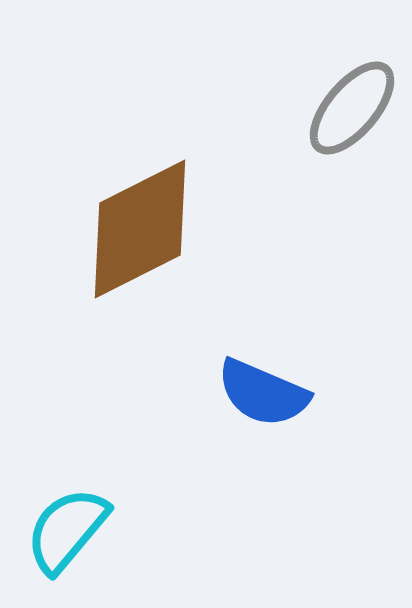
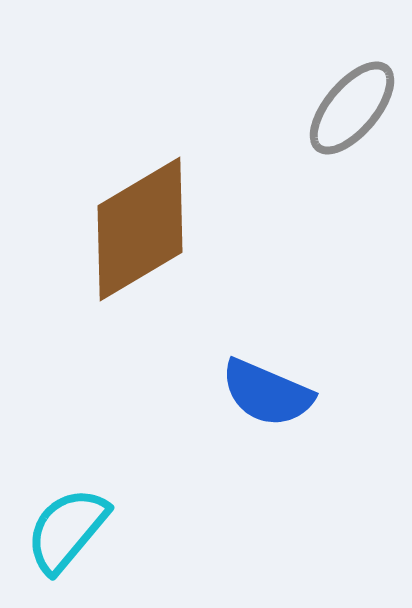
brown diamond: rotated 4 degrees counterclockwise
blue semicircle: moved 4 px right
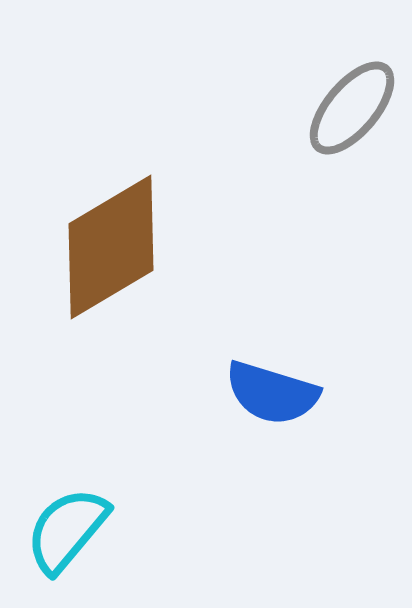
brown diamond: moved 29 px left, 18 px down
blue semicircle: moved 5 px right; rotated 6 degrees counterclockwise
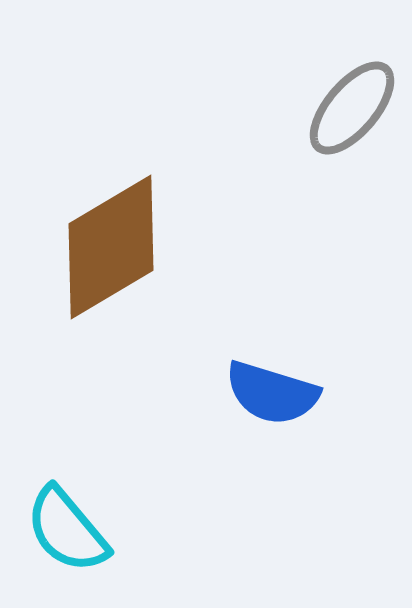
cyan semicircle: rotated 80 degrees counterclockwise
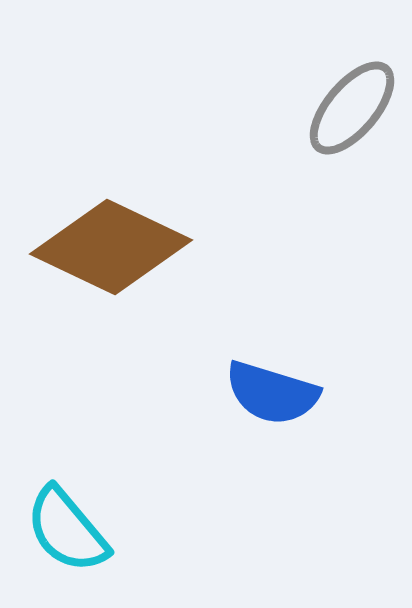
brown diamond: rotated 56 degrees clockwise
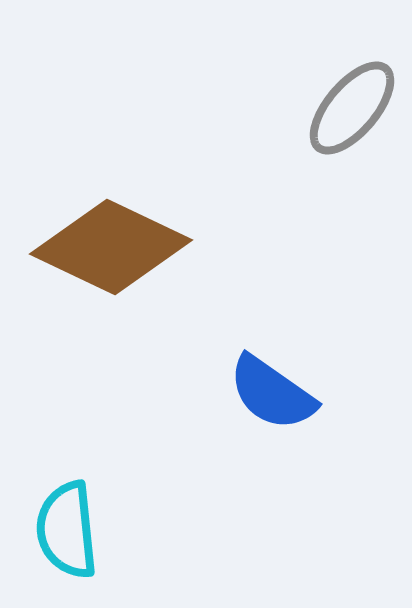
blue semicircle: rotated 18 degrees clockwise
cyan semicircle: rotated 34 degrees clockwise
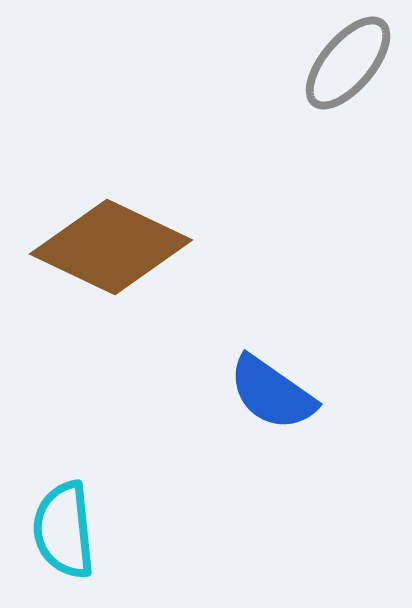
gray ellipse: moved 4 px left, 45 px up
cyan semicircle: moved 3 px left
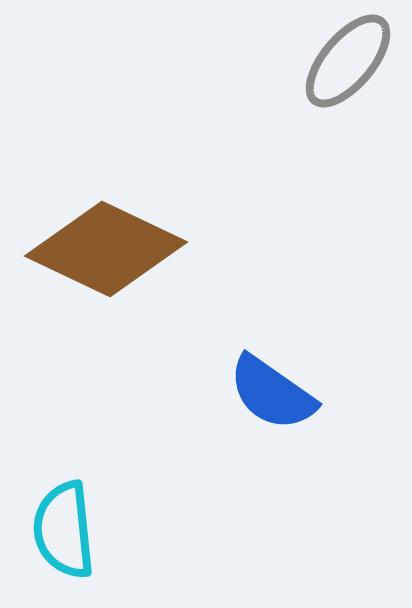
gray ellipse: moved 2 px up
brown diamond: moved 5 px left, 2 px down
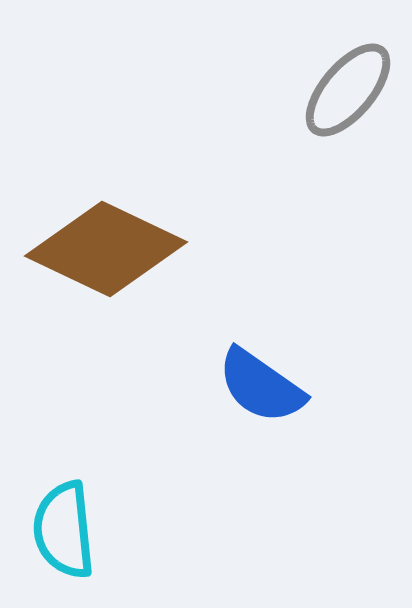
gray ellipse: moved 29 px down
blue semicircle: moved 11 px left, 7 px up
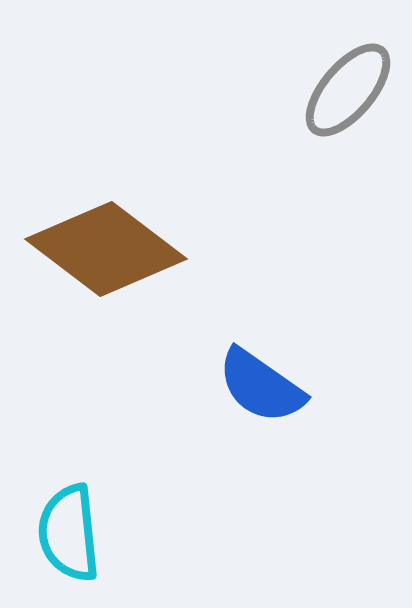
brown diamond: rotated 12 degrees clockwise
cyan semicircle: moved 5 px right, 3 px down
